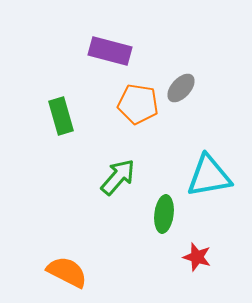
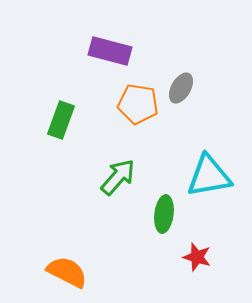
gray ellipse: rotated 12 degrees counterclockwise
green rectangle: moved 4 px down; rotated 36 degrees clockwise
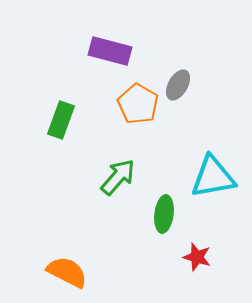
gray ellipse: moved 3 px left, 3 px up
orange pentagon: rotated 21 degrees clockwise
cyan triangle: moved 4 px right, 1 px down
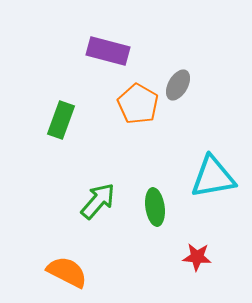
purple rectangle: moved 2 px left
green arrow: moved 20 px left, 24 px down
green ellipse: moved 9 px left, 7 px up; rotated 15 degrees counterclockwise
red star: rotated 12 degrees counterclockwise
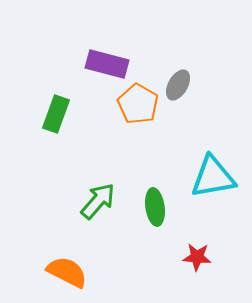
purple rectangle: moved 1 px left, 13 px down
green rectangle: moved 5 px left, 6 px up
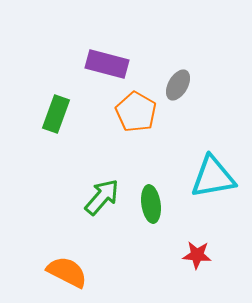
orange pentagon: moved 2 px left, 8 px down
green arrow: moved 4 px right, 4 px up
green ellipse: moved 4 px left, 3 px up
red star: moved 2 px up
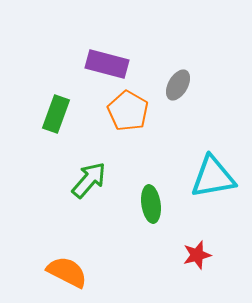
orange pentagon: moved 8 px left, 1 px up
green arrow: moved 13 px left, 17 px up
red star: rotated 20 degrees counterclockwise
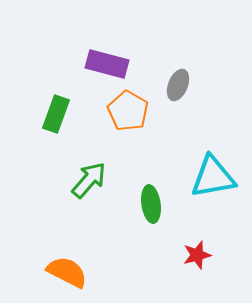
gray ellipse: rotated 8 degrees counterclockwise
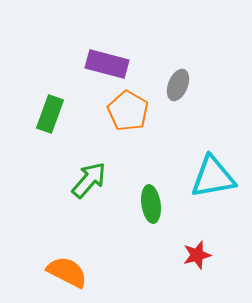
green rectangle: moved 6 px left
